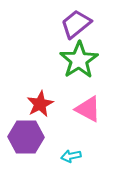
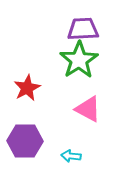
purple trapezoid: moved 7 px right, 5 px down; rotated 36 degrees clockwise
red star: moved 13 px left, 16 px up
purple hexagon: moved 1 px left, 4 px down
cyan arrow: rotated 18 degrees clockwise
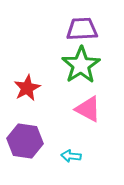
purple trapezoid: moved 1 px left
green star: moved 2 px right, 5 px down
purple hexagon: rotated 8 degrees clockwise
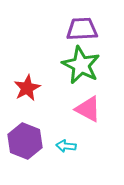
green star: rotated 12 degrees counterclockwise
purple hexagon: rotated 12 degrees clockwise
cyan arrow: moved 5 px left, 10 px up
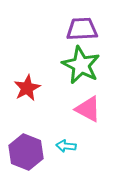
purple hexagon: moved 1 px right, 11 px down
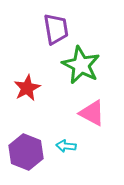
purple trapezoid: moved 26 px left; rotated 84 degrees clockwise
pink triangle: moved 4 px right, 4 px down
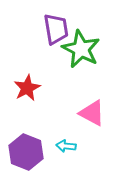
green star: moved 16 px up
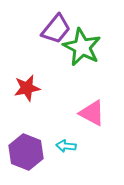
purple trapezoid: rotated 48 degrees clockwise
green star: moved 1 px right, 2 px up
red star: rotated 16 degrees clockwise
